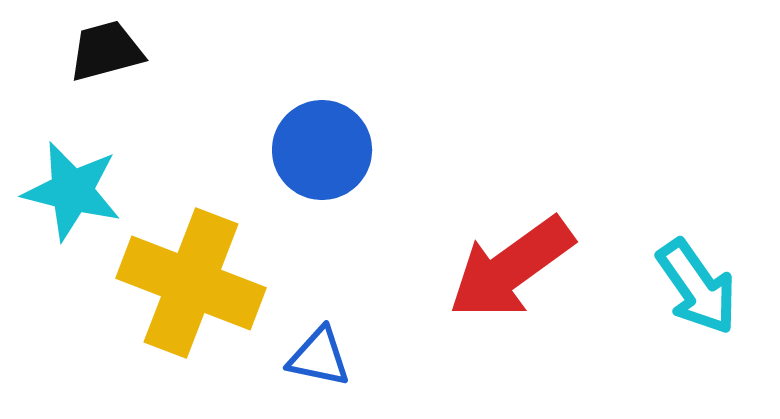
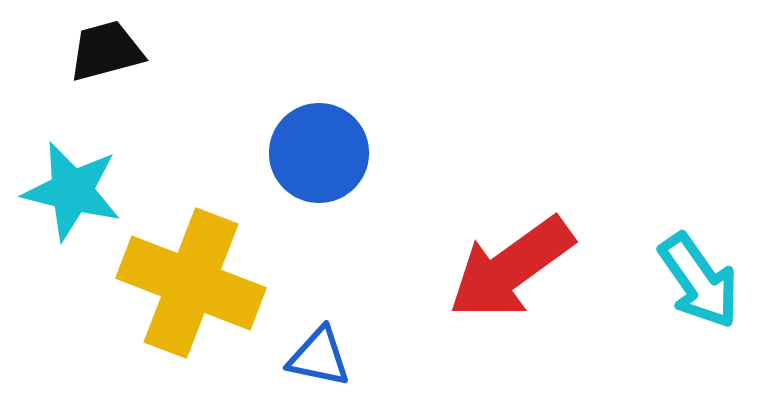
blue circle: moved 3 px left, 3 px down
cyan arrow: moved 2 px right, 6 px up
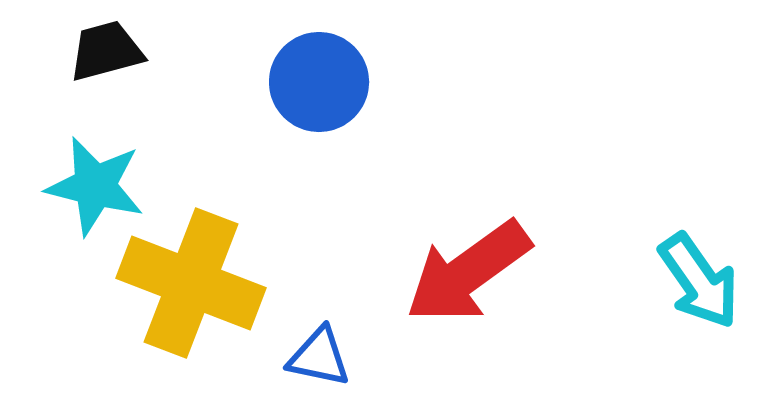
blue circle: moved 71 px up
cyan star: moved 23 px right, 5 px up
red arrow: moved 43 px left, 4 px down
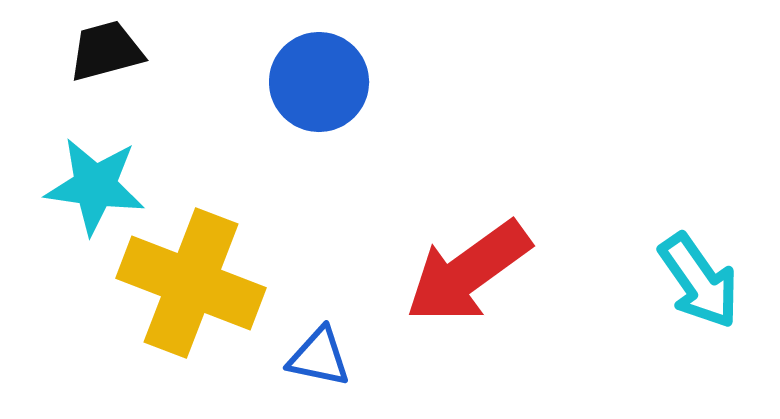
cyan star: rotated 6 degrees counterclockwise
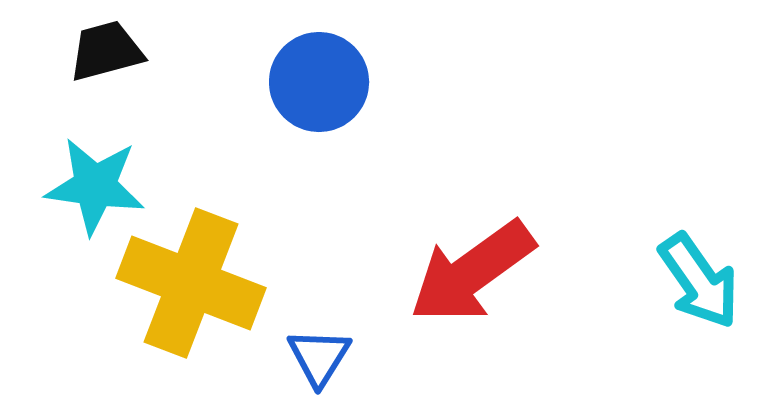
red arrow: moved 4 px right
blue triangle: rotated 50 degrees clockwise
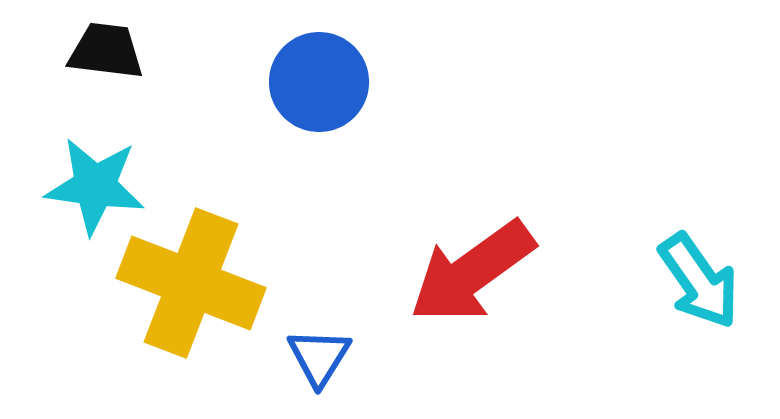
black trapezoid: rotated 22 degrees clockwise
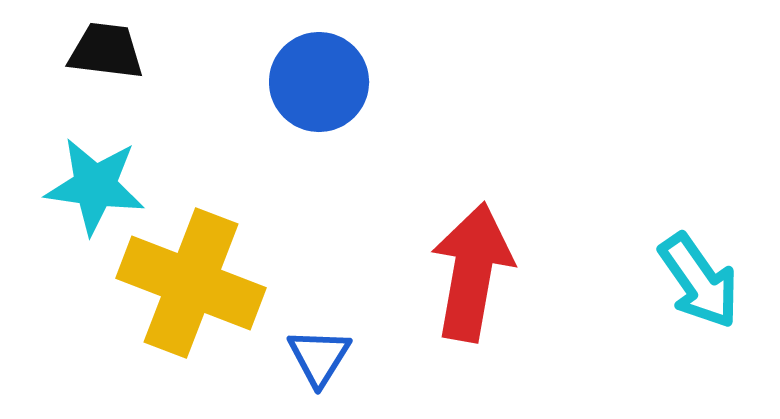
red arrow: rotated 136 degrees clockwise
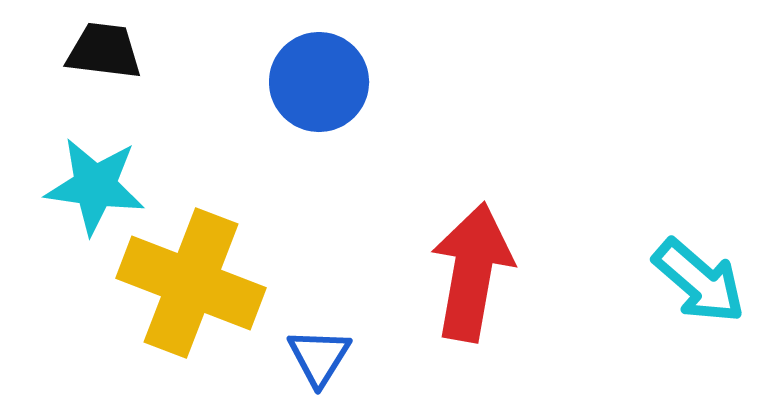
black trapezoid: moved 2 px left
cyan arrow: rotated 14 degrees counterclockwise
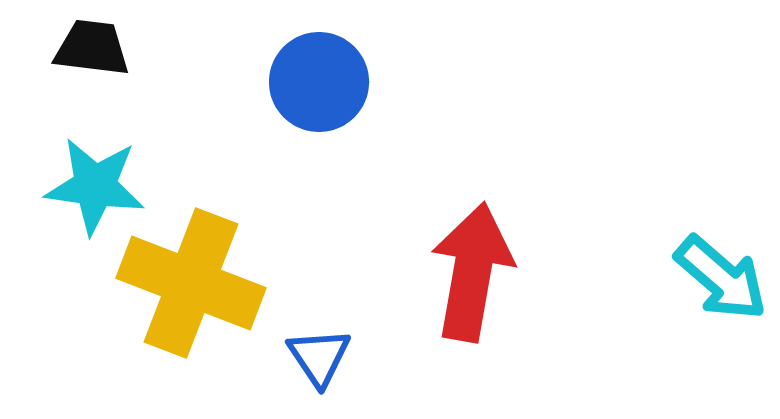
black trapezoid: moved 12 px left, 3 px up
cyan arrow: moved 22 px right, 3 px up
blue triangle: rotated 6 degrees counterclockwise
